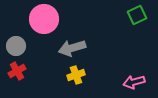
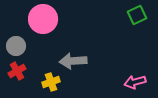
pink circle: moved 1 px left
gray arrow: moved 1 px right, 13 px down; rotated 12 degrees clockwise
yellow cross: moved 25 px left, 7 px down
pink arrow: moved 1 px right
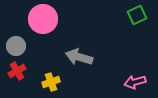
gray arrow: moved 6 px right, 4 px up; rotated 20 degrees clockwise
